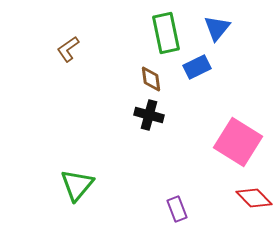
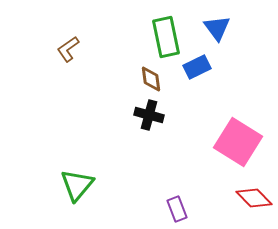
blue triangle: rotated 16 degrees counterclockwise
green rectangle: moved 4 px down
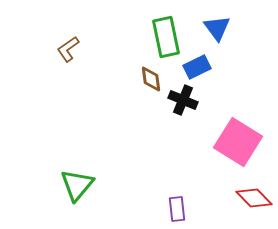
black cross: moved 34 px right, 15 px up; rotated 8 degrees clockwise
purple rectangle: rotated 15 degrees clockwise
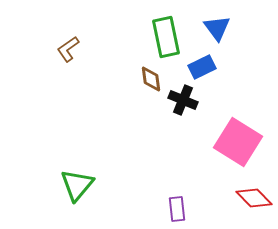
blue rectangle: moved 5 px right
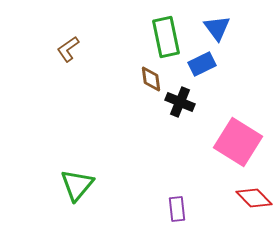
blue rectangle: moved 3 px up
black cross: moved 3 px left, 2 px down
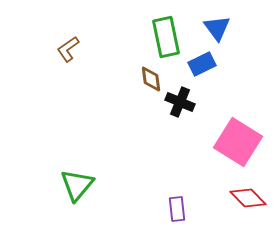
red diamond: moved 6 px left
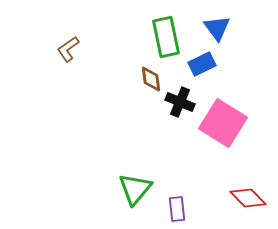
pink square: moved 15 px left, 19 px up
green triangle: moved 58 px right, 4 px down
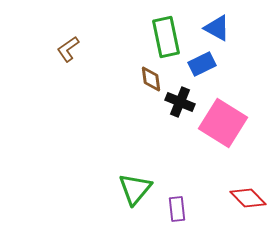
blue triangle: rotated 24 degrees counterclockwise
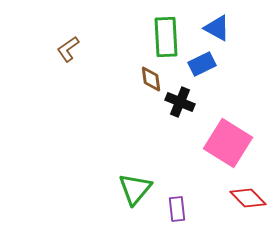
green rectangle: rotated 9 degrees clockwise
pink square: moved 5 px right, 20 px down
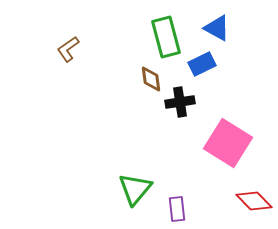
green rectangle: rotated 12 degrees counterclockwise
black cross: rotated 32 degrees counterclockwise
red diamond: moved 6 px right, 3 px down
